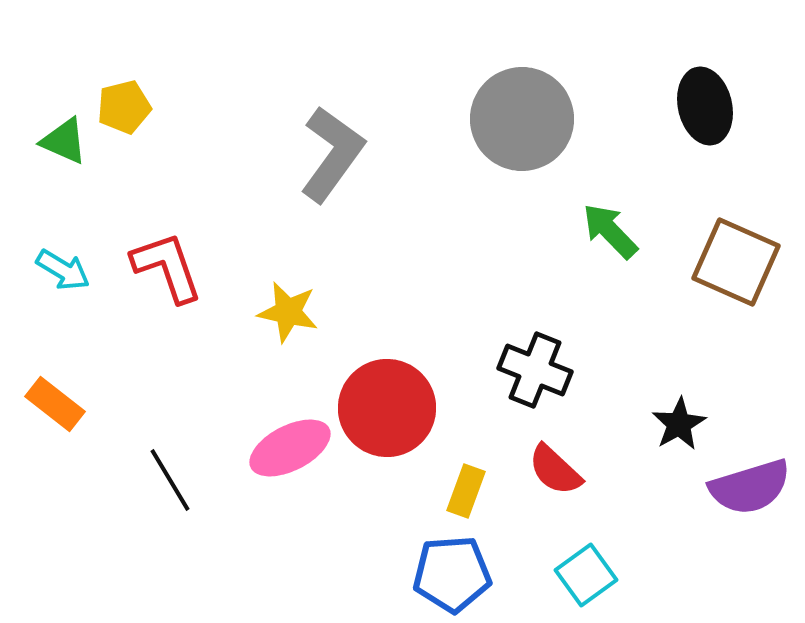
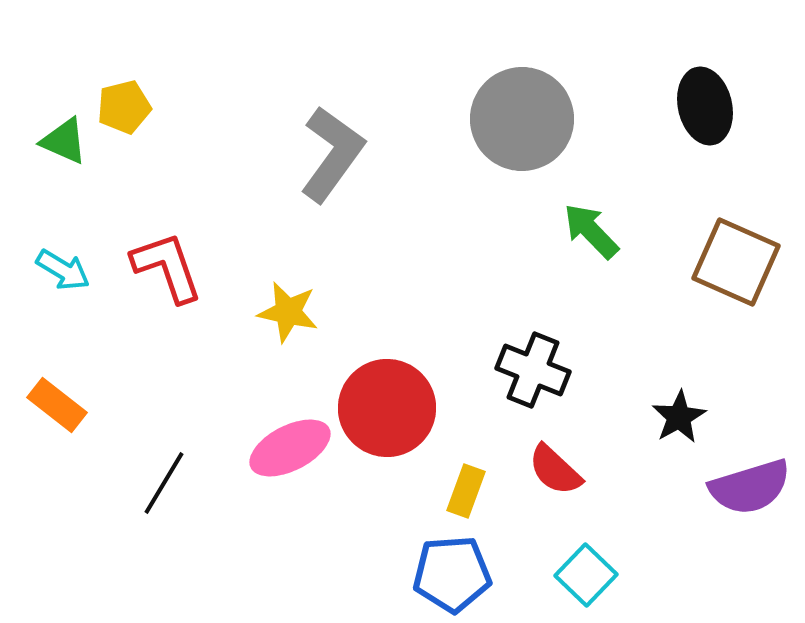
green arrow: moved 19 px left
black cross: moved 2 px left
orange rectangle: moved 2 px right, 1 px down
black star: moved 7 px up
black line: moved 6 px left, 3 px down; rotated 62 degrees clockwise
cyan square: rotated 10 degrees counterclockwise
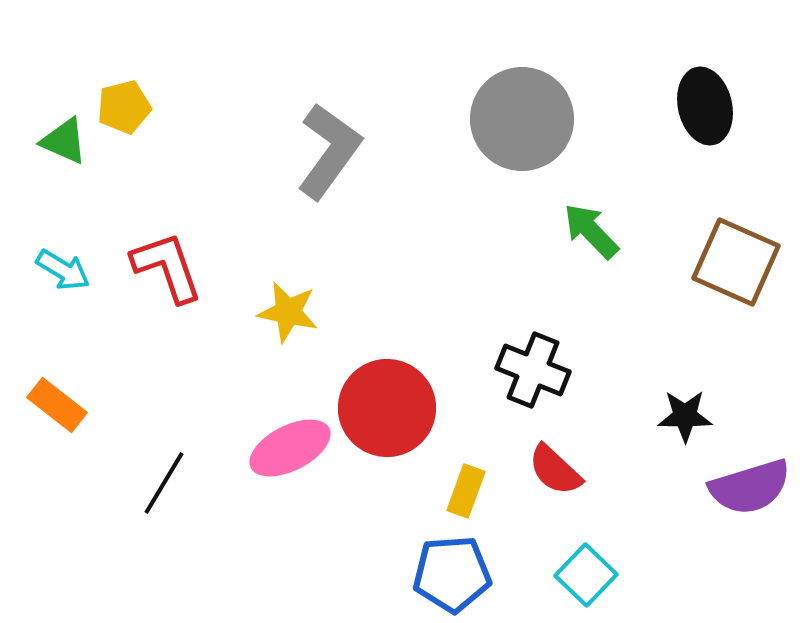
gray L-shape: moved 3 px left, 3 px up
black star: moved 6 px right, 1 px up; rotated 30 degrees clockwise
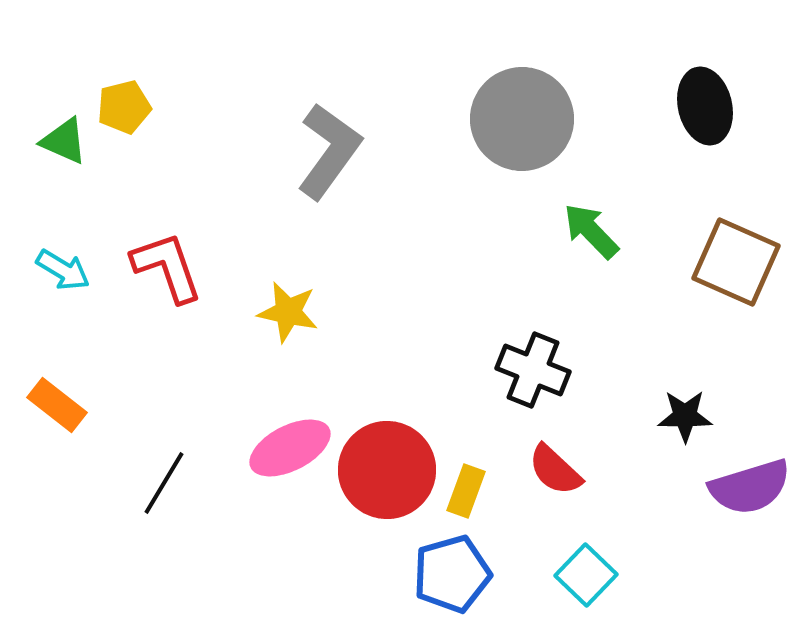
red circle: moved 62 px down
blue pentagon: rotated 12 degrees counterclockwise
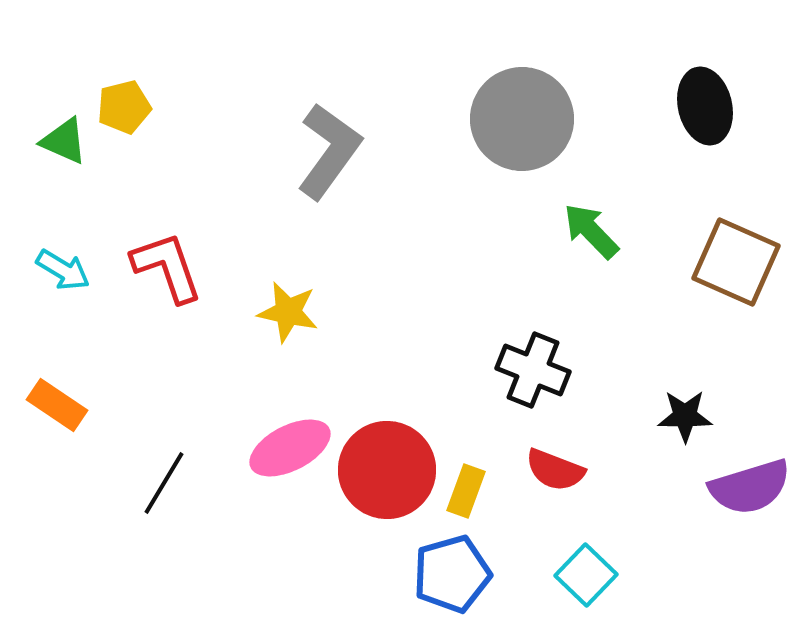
orange rectangle: rotated 4 degrees counterclockwise
red semicircle: rotated 22 degrees counterclockwise
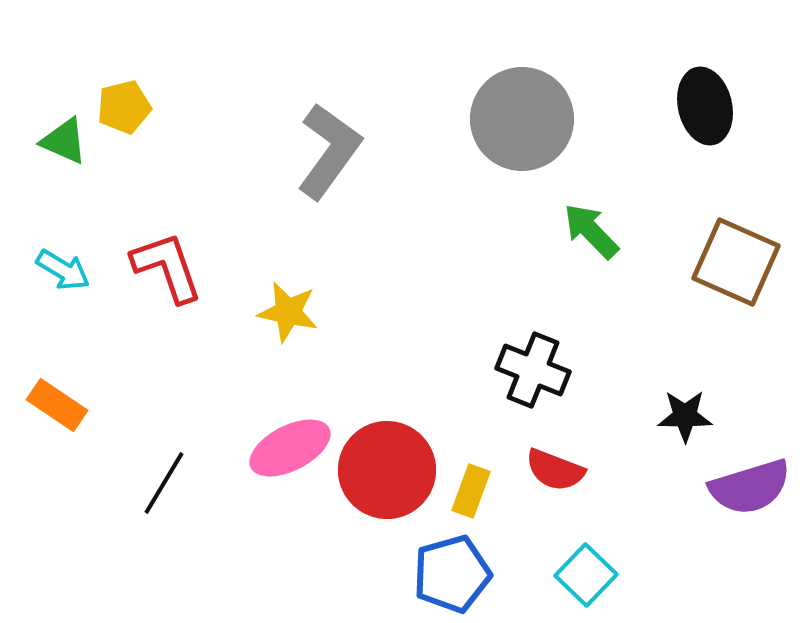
yellow rectangle: moved 5 px right
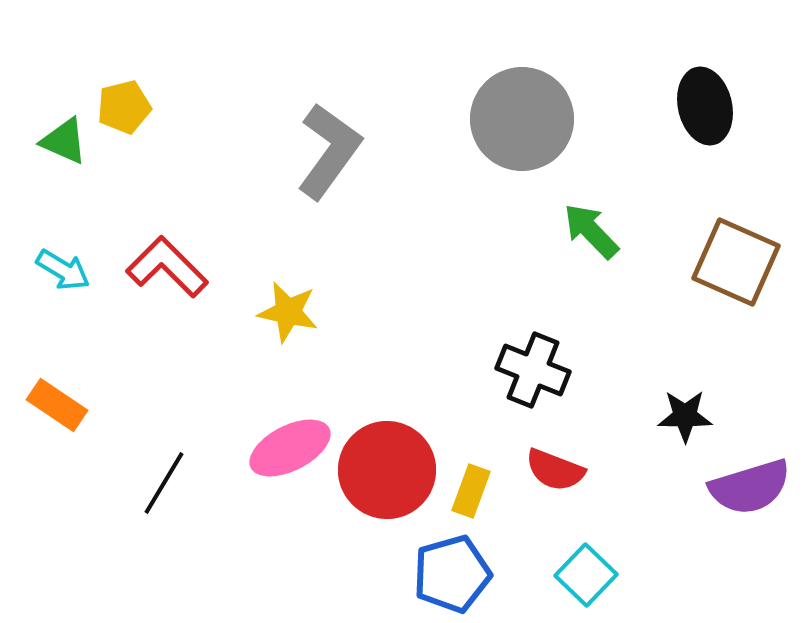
red L-shape: rotated 26 degrees counterclockwise
